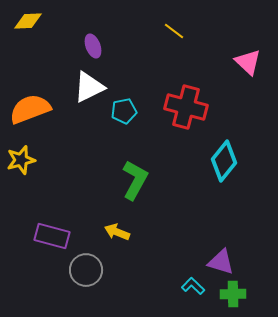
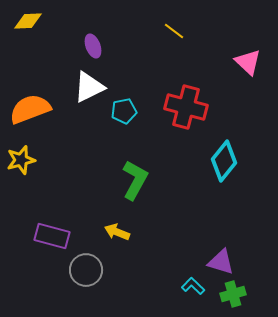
green cross: rotated 15 degrees counterclockwise
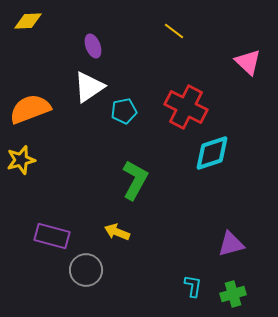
white triangle: rotated 8 degrees counterclockwise
red cross: rotated 12 degrees clockwise
cyan diamond: moved 12 px left, 8 px up; rotated 33 degrees clockwise
purple triangle: moved 10 px right, 18 px up; rotated 32 degrees counterclockwise
cyan L-shape: rotated 55 degrees clockwise
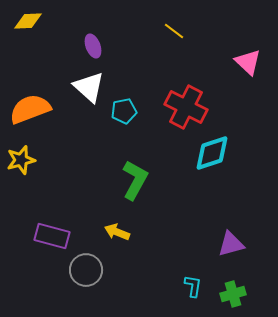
white triangle: rotated 44 degrees counterclockwise
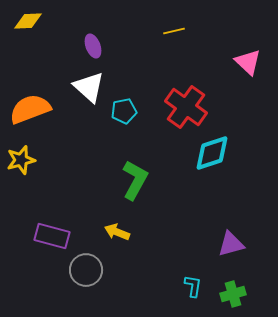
yellow line: rotated 50 degrees counterclockwise
red cross: rotated 9 degrees clockwise
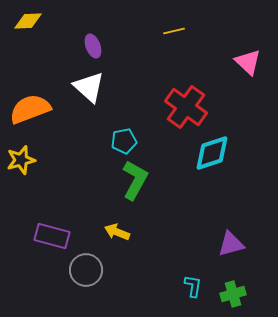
cyan pentagon: moved 30 px down
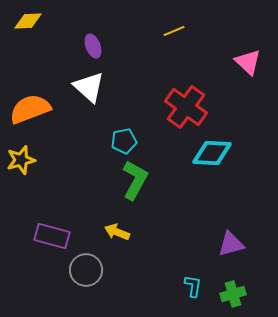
yellow line: rotated 10 degrees counterclockwise
cyan diamond: rotated 21 degrees clockwise
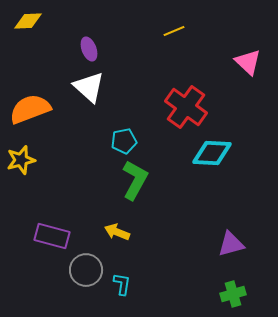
purple ellipse: moved 4 px left, 3 px down
cyan L-shape: moved 71 px left, 2 px up
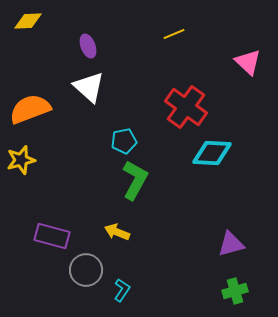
yellow line: moved 3 px down
purple ellipse: moved 1 px left, 3 px up
cyan L-shape: moved 6 px down; rotated 25 degrees clockwise
green cross: moved 2 px right, 3 px up
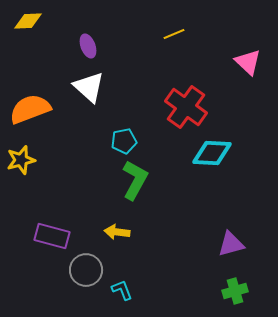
yellow arrow: rotated 15 degrees counterclockwise
cyan L-shape: rotated 55 degrees counterclockwise
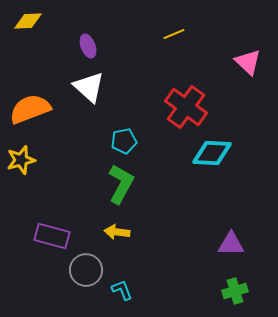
green L-shape: moved 14 px left, 4 px down
purple triangle: rotated 16 degrees clockwise
